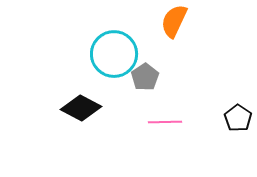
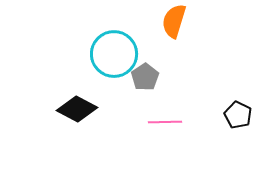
orange semicircle: rotated 8 degrees counterclockwise
black diamond: moved 4 px left, 1 px down
black pentagon: moved 3 px up; rotated 8 degrees counterclockwise
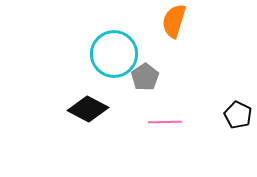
black diamond: moved 11 px right
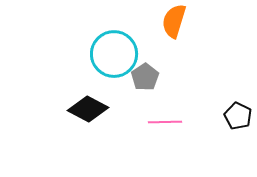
black pentagon: moved 1 px down
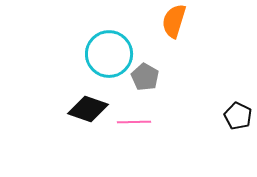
cyan circle: moved 5 px left
gray pentagon: rotated 8 degrees counterclockwise
black diamond: rotated 9 degrees counterclockwise
pink line: moved 31 px left
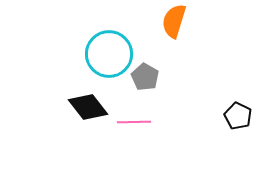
black diamond: moved 2 px up; rotated 33 degrees clockwise
